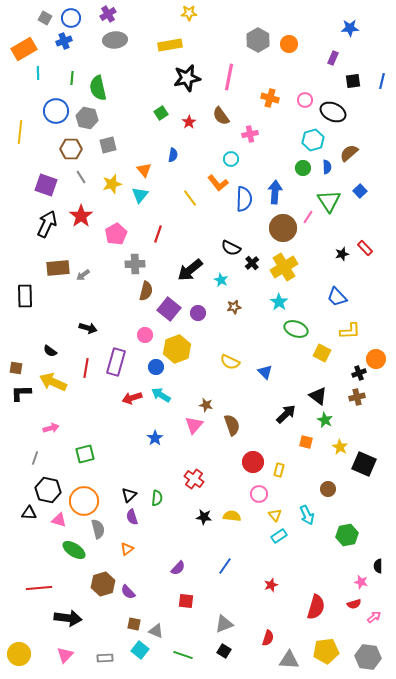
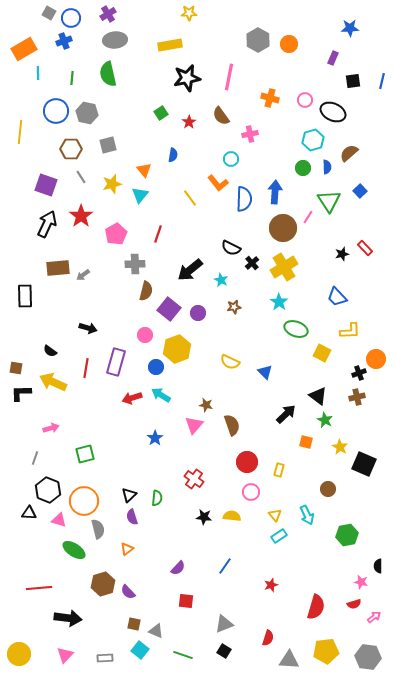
gray square at (45, 18): moved 4 px right, 5 px up
green semicircle at (98, 88): moved 10 px right, 14 px up
gray hexagon at (87, 118): moved 5 px up
red circle at (253, 462): moved 6 px left
black hexagon at (48, 490): rotated 10 degrees clockwise
pink circle at (259, 494): moved 8 px left, 2 px up
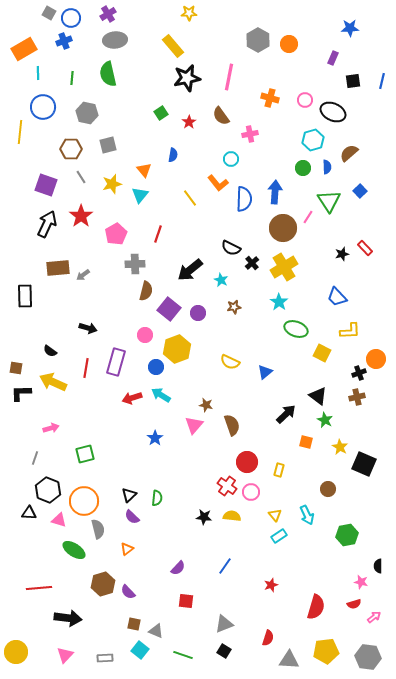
yellow rectangle at (170, 45): moved 3 px right, 1 px down; rotated 60 degrees clockwise
blue circle at (56, 111): moved 13 px left, 4 px up
blue triangle at (265, 372): rotated 35 degrees clockwise
red cross at (194, 479): moved 33 px right, 7 px down
purple semicircle at (132, 517): rotated 28 degrees counterclockwise
yellow circle at (19, 654): moved 3 px left, 2 px up
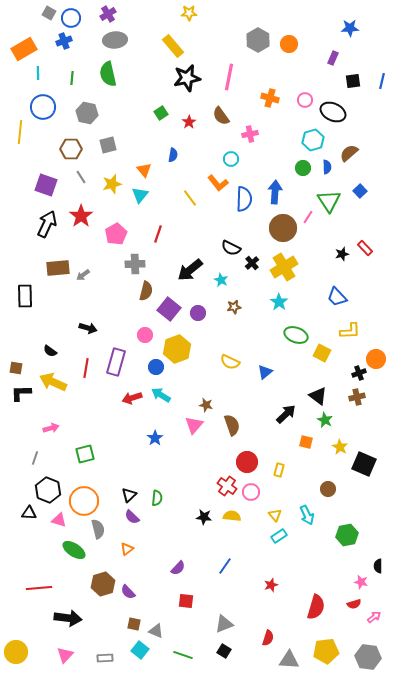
green ellipse at (296, 329): moved 6 px down
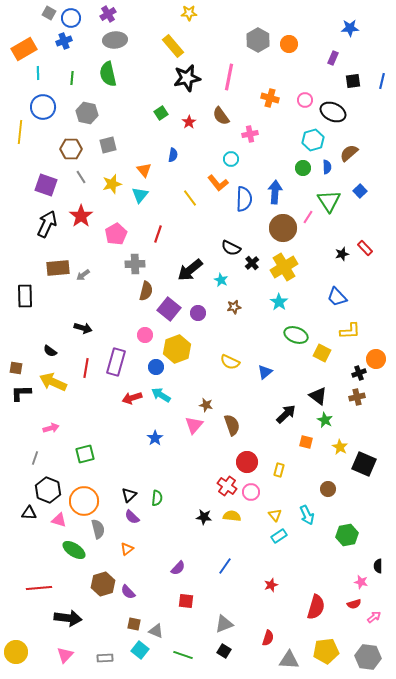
black arrow at (88, 328): moved 5 px left
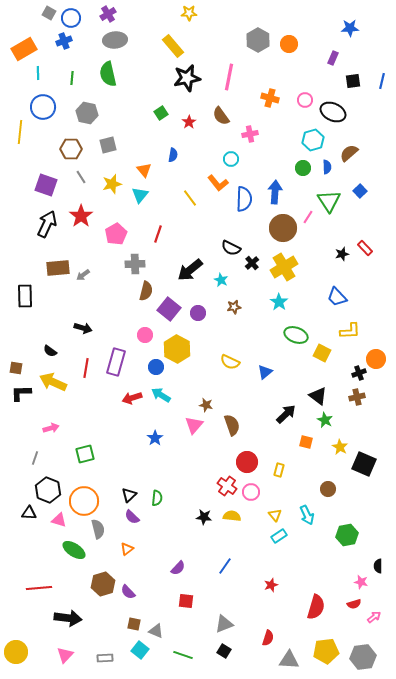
yellow hexagon at (177, 349): rotated 12 degrees counterclockwise
gray hexagon at (368, 657): moved 5 px left; rotated 15 degrees counterclockwise
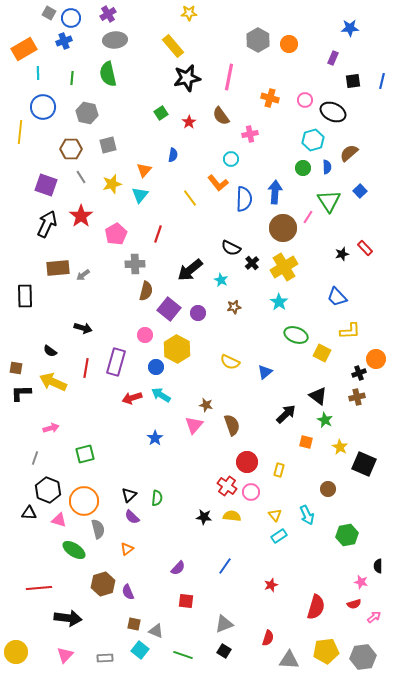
orange triangle at (144, 170): rotated 21 degrees clockwise
purple semicircle at (128, 592): rotated 21 degrees clockwise
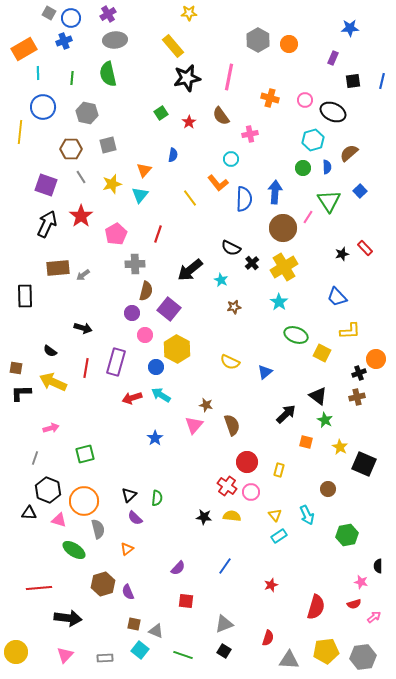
purple circle at (198, 313): moved 66 px left
purple semicircle at (132, 517): moved 3 px right, 1 px down
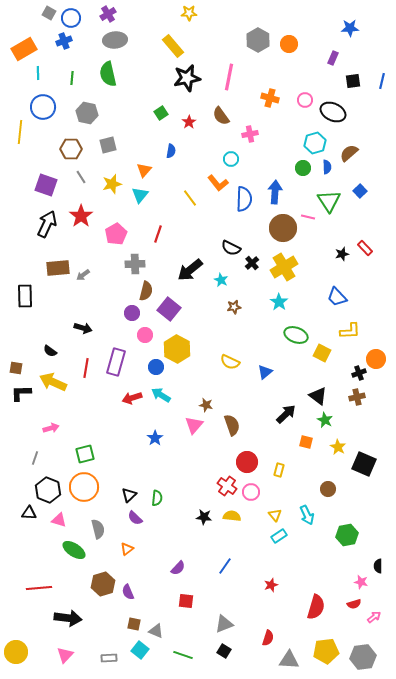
cyan hexagon at (313, 140): moved 2 px right, 3 px down
blue semicircle at (173, 155): moved 2 px left, 4 px up
pink line at (308, 217): rotated 72 degrees clockwise
yellow star at (340, 447): moved 2 px left
orange circle at (84, 501): moved 14 px up
gray rectangle at (105, 658): moved 4 px right
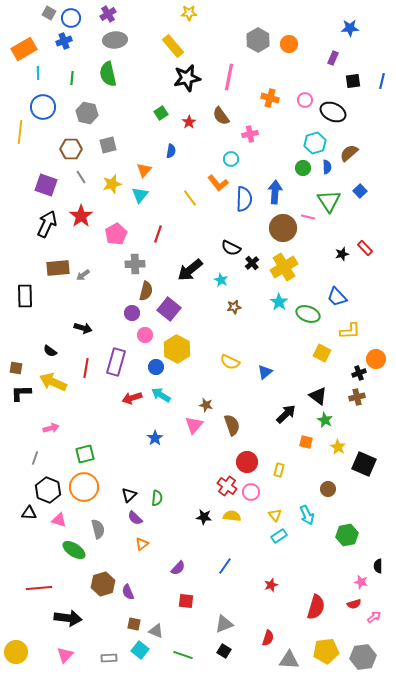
green ellipse at (296, 335): moved 12 px right, 21 px up
orange triangle at (127, 549): moved 15 px right, 5 px up
